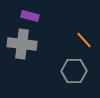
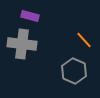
gray hexagon: rotated 25 degrees clockwise
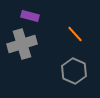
orange line: moved 9 px left, 6 px up
gray cross: rotated 24 degrees counterclockwise
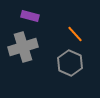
gray cross: moved 1 px right, 3 px down
gray hexagon: moved 4 px left, 8 px up
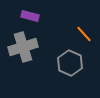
orange line: moved 9 px right
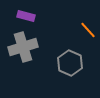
purple rectangle: moved 4 px left
orange line: moved 4 px right, 4 px up
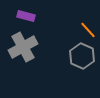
gray cross: rotated 12 degrees counterclockwise
gray hexagon: moved 12 px right, 7 px up
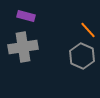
gray cross: rotated 20 degrees clockwise
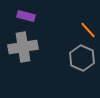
gray hexagon: moved 2 px down
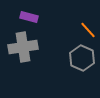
purple rectangle: moved 3 px right, 1 px down
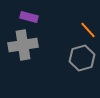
gray cross: moved 2 px up
gray hexagon: rotated 20 degrees clockwise
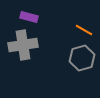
orange line: moved 4 px left; rotated 18 degrees counterclockwise
